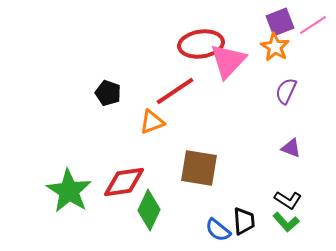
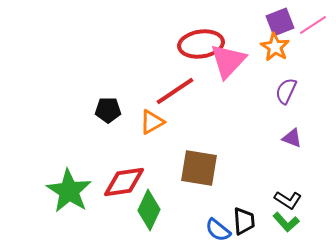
black pentagon: moved 17 px down; rotated 20 degrees counterclockwise
orange triangle: rotated 8 degrees counterclockwise
purple triangle: moved 1 px right, 10 px up
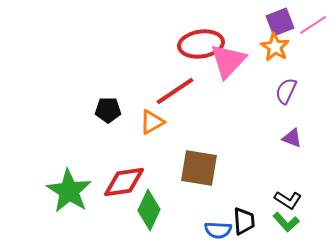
blue semicircle: rotated 36 degrees counterclockwise
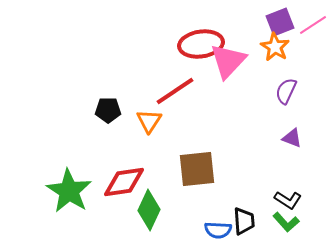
orange triangle: moved 3 px left, 1 px up; rotated 28 degrees counterclockwise
brown square: moved 2 px left, 1 px down; rotated 15 degrees counterclockwise
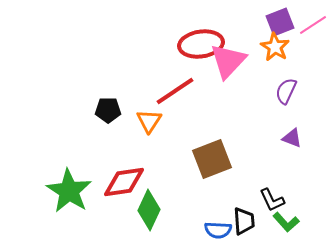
brown square: moved 15 px right, 10 px up; rotated 15 degrees counterclockwise
black L-shape: moved 16 px left; rotated 32 degrees clockwise
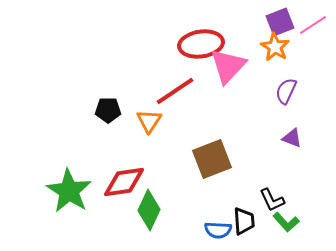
pink triangle: moved 5 px down
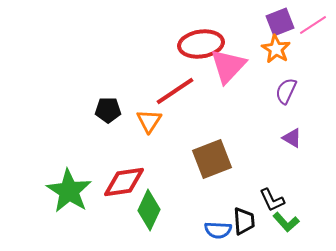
orange star: moved 1 px right, 2 px down
purple triangle: rotated 10 degrees clockwise
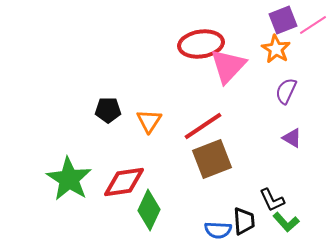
purple square: moved 3 px right, 2 px up
red line: moved 28 px right, 35 px down
green star: moved 12 px up
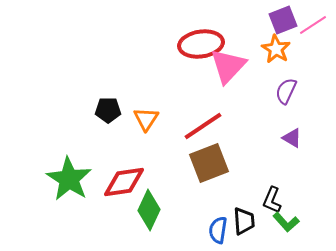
orange triangle: moved 3 px left, 2 px up
brown square: moved 3 px left, 4 px down
black L-shape: rotated 48 degrees clockwise
blue semicircle: rotated 96 degrees clockwise
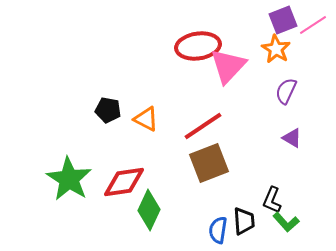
red ellipse: moved 3 px left, 2 px down
black pentagon: rotated 10 degrees clockwise
orange triangle: rotated 36 degrees counterclockwise
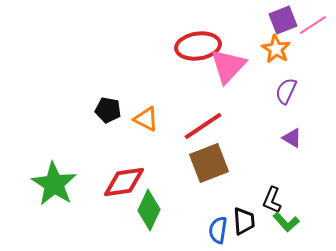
green star: moved 15 px left, 5 px down
